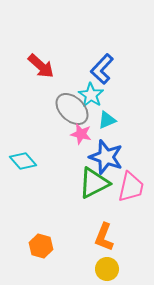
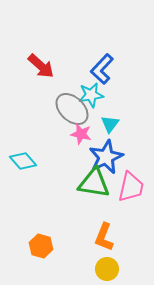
cyan star: rotated 30 degrees clockwise
cyan triangle: moved 3 px right, 4 px down; rotated 30 degrees counterclockwise
blue star: rotated 28 degrees clockwise
green triangle: rotated 36 degrees clockwise
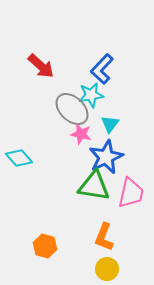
cyan diamond: moved 4 px left, 3 px up
green triangle: moved 3 px down
pink trapezoid: moved 6 px down
orange hexagon: moved 4 px right
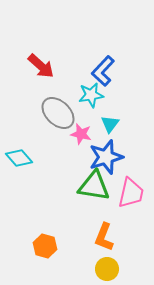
blue L-shape: moved 1 px right, 2 px down
gray ellipse: moved 14 px left, 4 px down
blue star: rotated 8 degrees clockwise
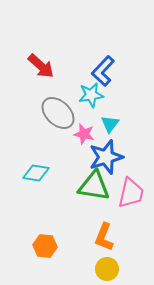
pink star: moved 3 px right
cyan diamond: moved 17 px right, 15 px down; rotated 40 degrees counterclockwise
orange hexagon: rotated 10 degrees counterclockwise
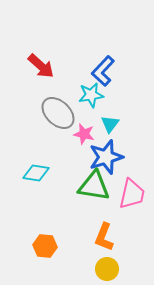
pink trapezoid: moved 1 px right, 1 px down
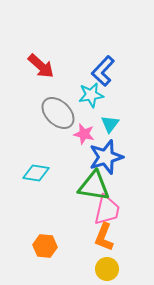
pink trapezoid: moved 25 px left, 16 px down
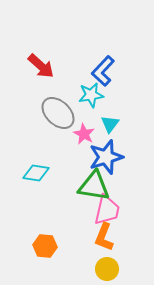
pink star: rotated 15 degrees clockwise
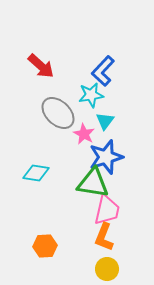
cyan triangle: moved 5 px left, 3 px up
green triangle: moved 1 px left, 3 px up
orange hexagon: rotated 10 degrees counterclockwise
